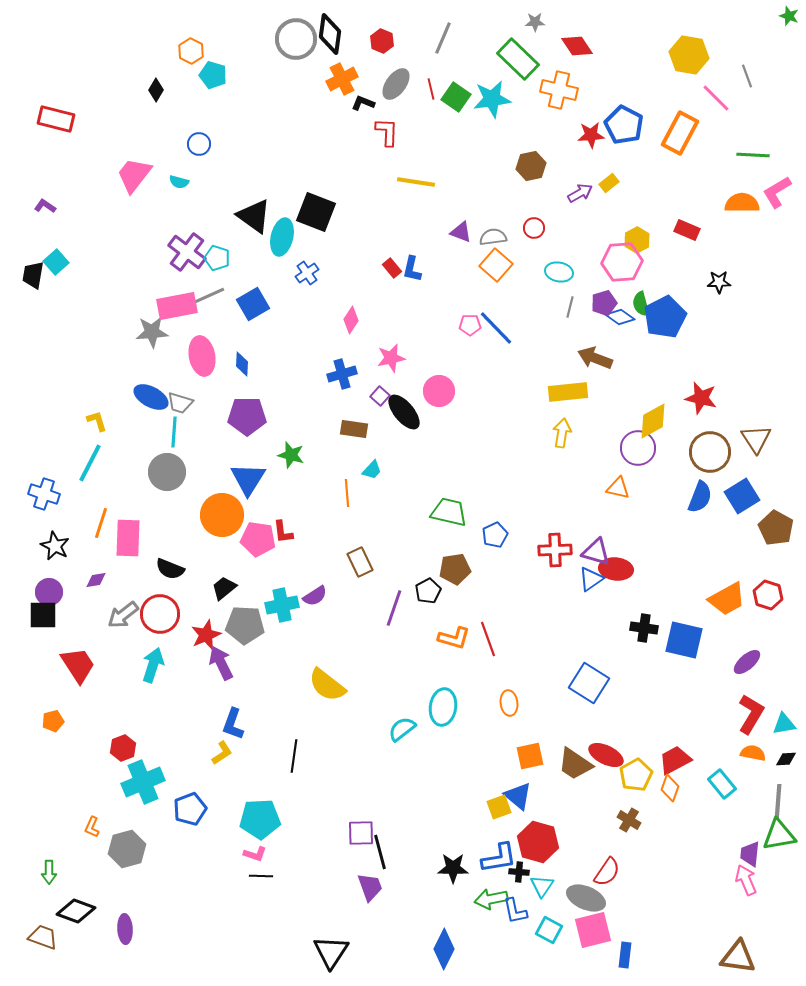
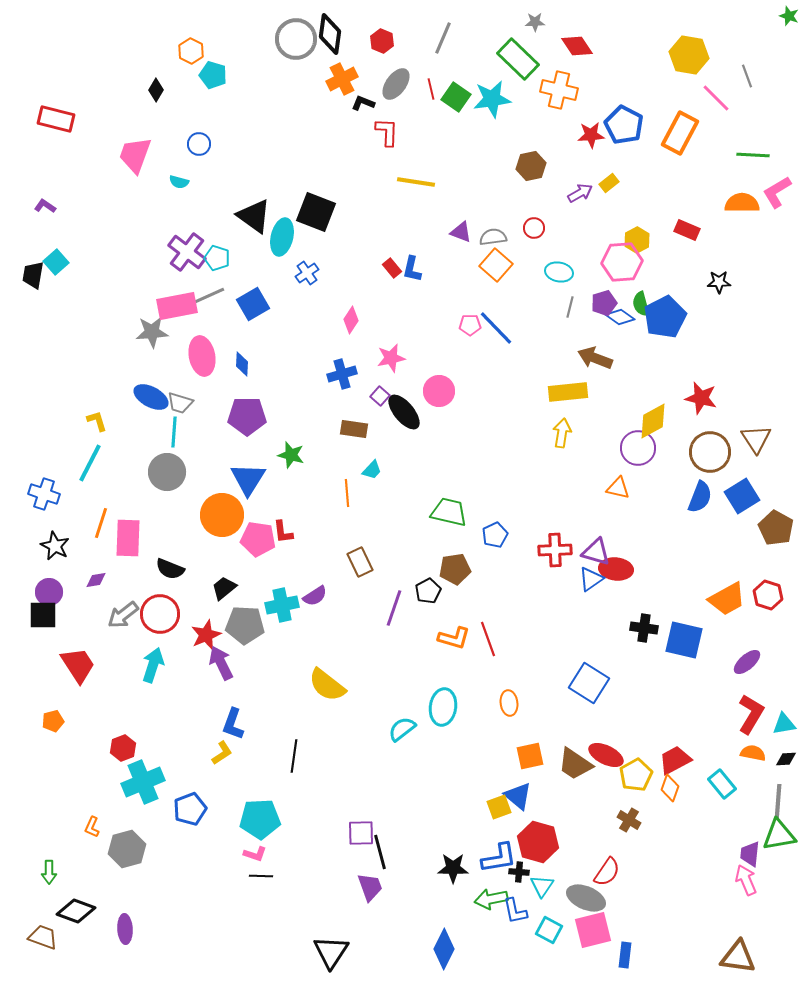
pink trapezoid at (134, 175): moved 1 px right, 20 px up; rotated 18 degrees counterclockwise
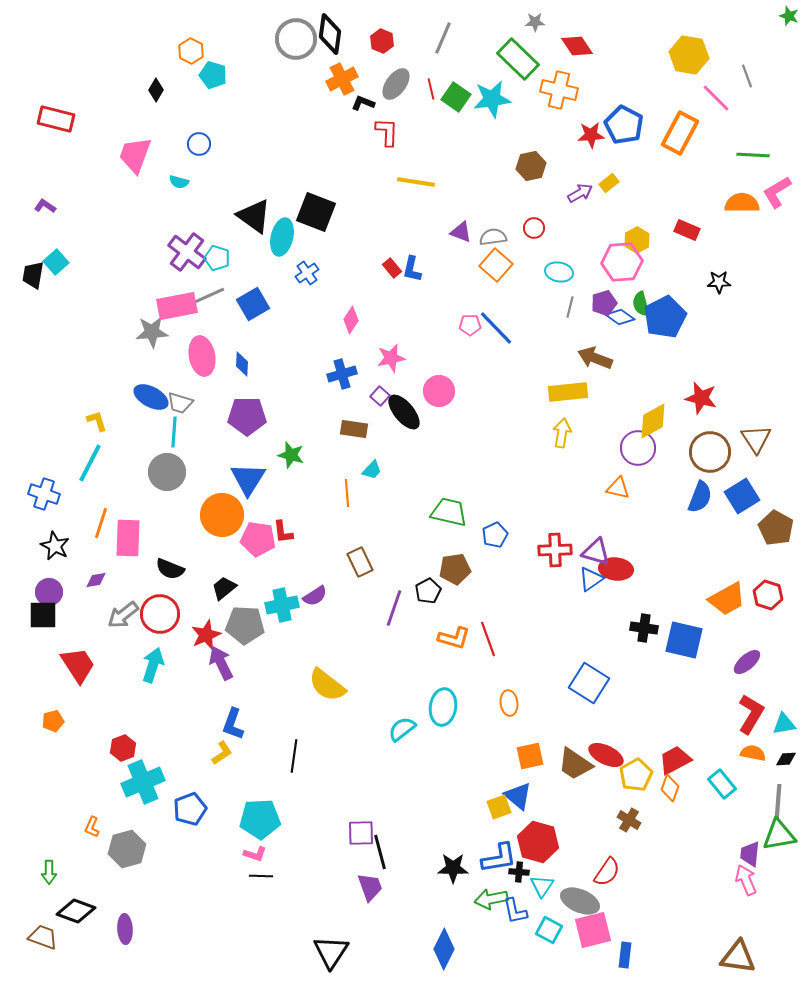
gray ellipse at (586, 898): moved 6 px left, 3 px down
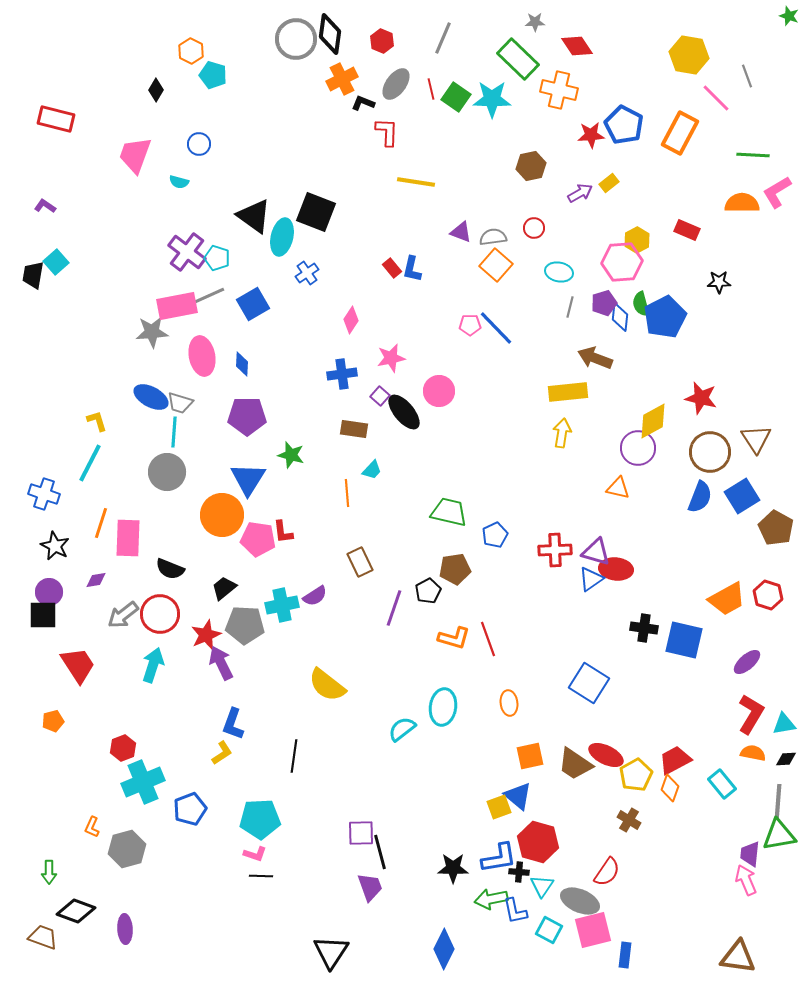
cyan star at (492, 99): rotated 9 degrees clockwise
blue diamond at (620, 317): rotated 60 degrees clockwise
blue cross at (342, 374): rotated 8 degrees clockwise
